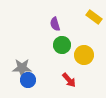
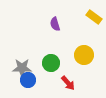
green circle: moved 11 px left, 18 px down
red arrow: moved 1 px left, 3 px down
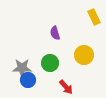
yellow rectangle: rotated 28 degrees clockwise
purple semicircle: moved 9 px down
green circle: moved 1 px left
red arrow: moved 2 px left, 4 px down
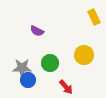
purple semicircle: moved 18 px left, 2 px up; rotated 48 degrees counterclockwise
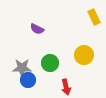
purple semicircle: moved 2 px up
red arrow: rotated 28 degrees clockwise
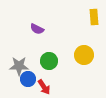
yellow rectangle: rotated 21 degrees clockwise
green circle: moved 1 px left, 2 px up
gray star: moved 3 px left, 2 px up
blue circle: moved 1 px up
red arrow: moved 22 px left; rotated 21 degrees counterclockwise
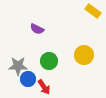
yellow rectangle: moved 1 px left, 6 px up; rotated 49 degrees counterclockwise
gray star: moved 1 px left
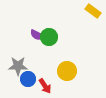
purple semicircle: moved 6 px down
yellow circle: moved 17 px left, 16 px down
green circle: moved 24 px up
red arrow: moved 1 px right, 1 px up
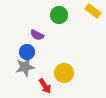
green circle: moved 10 px right, 22 px up
gray star: moved 7 px right, 1 px down; rotated 12 degrees counterclockwise
yellow circle: moved 3 px left, 2 px down
blue circle: moved 1 px left, 27 px up
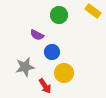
blue circle: moved 25 px right
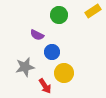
yellow rectangle: rotated 70 degrees counterclockwise
